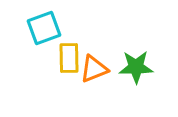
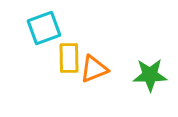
green star: moved 14 px right, 8 px down
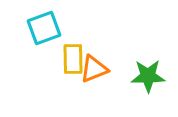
yellow rectangle: moved 4 px right, 1 px down
green star: moved 2 px left, 1 px down
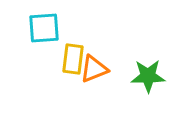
cyan square: rotated 16 degrees clockwise
yellow rectangle: rotated 8 degrees clockwise
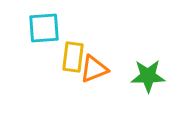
yellow rectangle: moved 2 px up
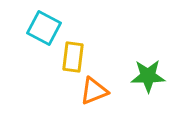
cyan square: rotated 32 degrees clockwise
orange triangle: moved 22 px down
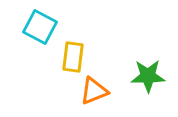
cyan square: moved 4 px left, 1 px up
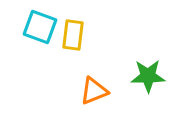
cyan square: rotated 8 degrees counterclockwise
yellow rectangle: moved 22 px up
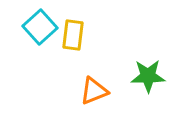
cyan square: rotated 28 degrees clockwise
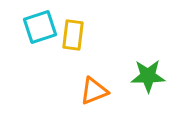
cyan square: rotated 24 degrees clockwise
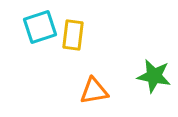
green star: moved 6 px right; rotated 12 degrees clockwise
orange triangle: rotated 12 degrees clockwise
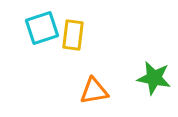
cyan square: moved 2 px right, 1 px down
green star: moved 2 px down
